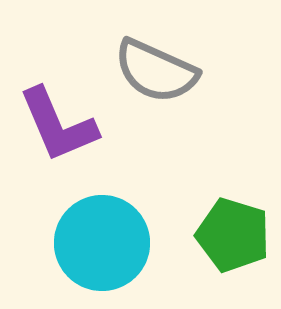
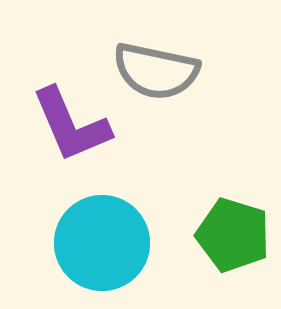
gray semicircle: rotated 12 degrees counterclockwise
purple L-shape: moved 13 px right
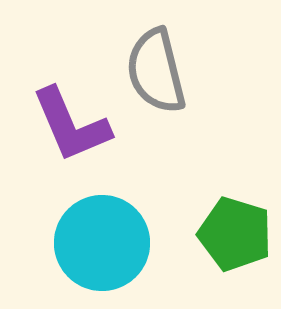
gray semicircle: rotated 64 degrees clockwise
green pentagon: moved 2 px right, 1 px up
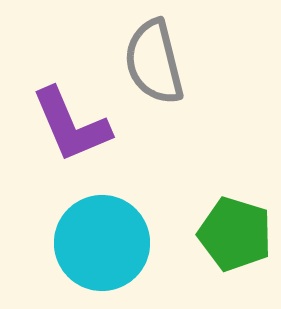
gray semicircle: moved 2 px left, 9 px up
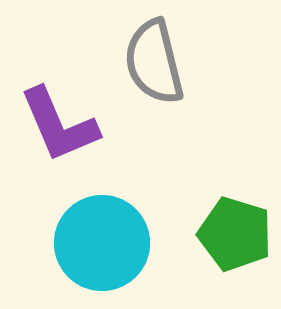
purple L-shape: moved 12 px left
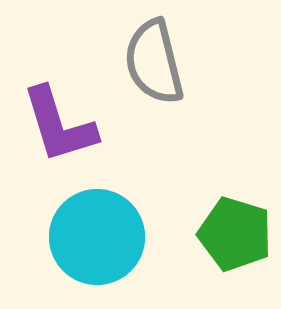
purple L-shape: rotated 6 degrees clockwise
cyan circle: moved 5 px left, 6 px up
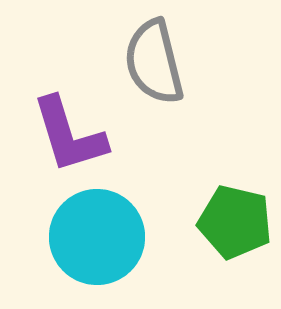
purple L-shape: moved 10 px right, 10 px down
green pentagon: moved 12 px up; rotated 4 degrees counterclockwise
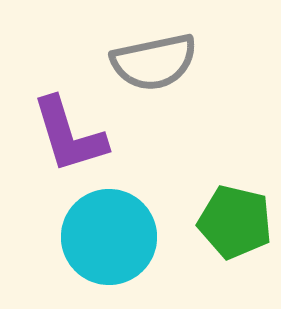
gray semicircle: rotated 88 degrees counterclockwise
cyan circle: moved 12 px right
